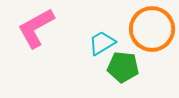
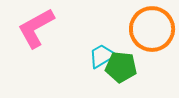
cyan trapezoid: moved 13 px down
green pentagon: moved 2 px left
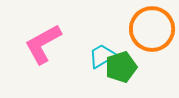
pink L-shape: moved 7 px right, 16 px down
green pentagon: rotated 24 degrees counterclockwise
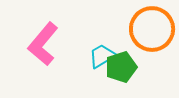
pink L-shape: rotated 21 degrees counterclockwise
